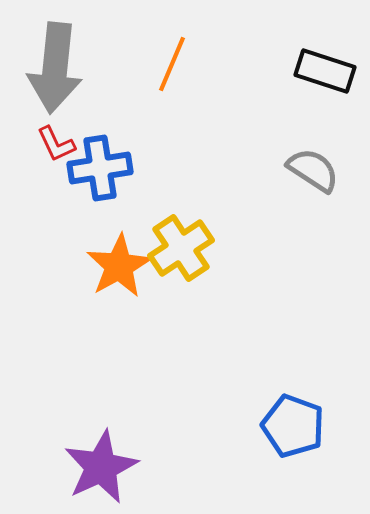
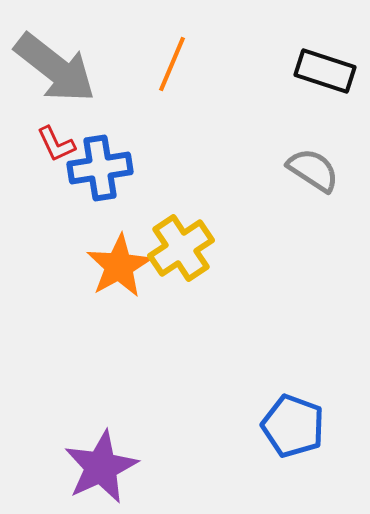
gray arrow: rotated 58 degrees counterclockwise
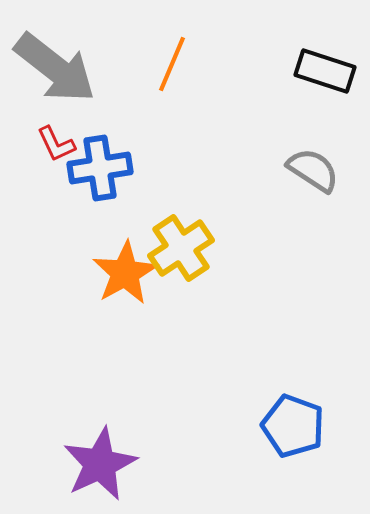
orange star: moved 6 px right, 7 px down
purple star: moved 1 px left, 3 px up
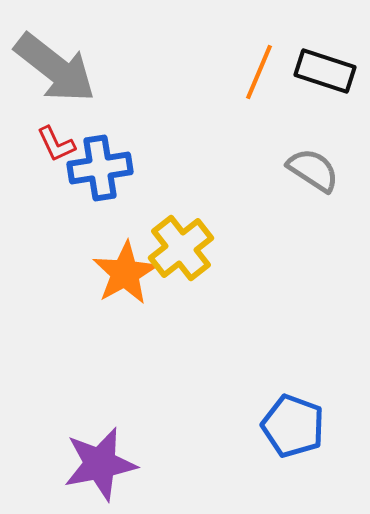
orange line: moved 87 px right, 8 px down
yellow cross: rotated 4 degrees counterclockwise
purple star: rotated 14 degrees clockwise
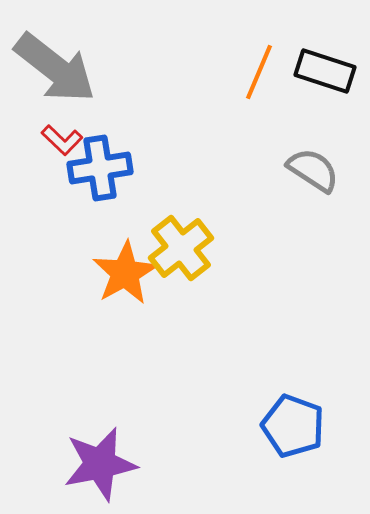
red L-shape: moved 6 px right, 4 px up; rotated 21 degrees counterclockwise
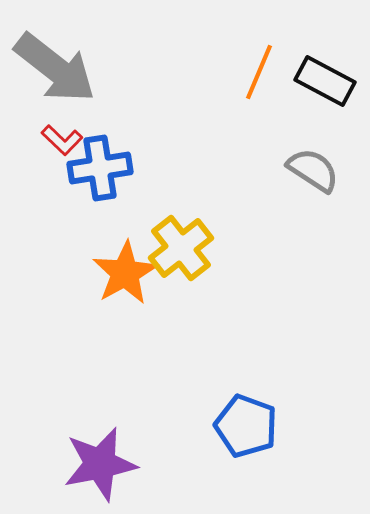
black rectangle: moved 10 px down; rotated 10 degrees clockwise
blue pentagon: moved 47 px left
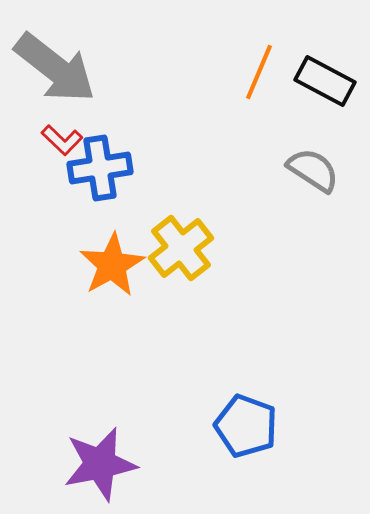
orange star: moved 13 px left, 8 px up
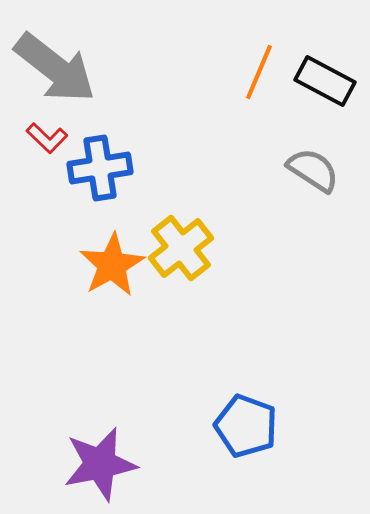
red L-shape: moved 15 px left, 2 px up
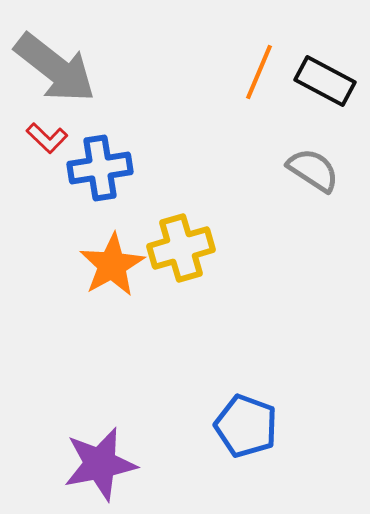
yellow cross: rotated 22 degrees clockwise
